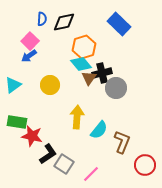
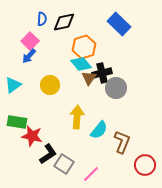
blue arrow: rotated 14 degrees counterclockwise
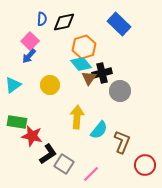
gray circle: moved 4 px right, 3 px down
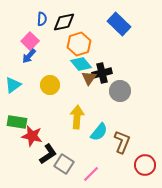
orange hexagon: moved 5 px left, 3 px up
cyan semicircle: moved 2 px down
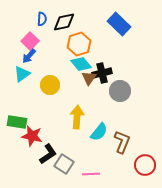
cyan triangle: moved 9 px right, 11 px up
pink line: rotated 42 degrees clockwise
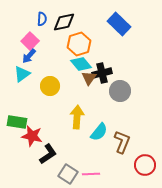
yellow circle: moved 1 px down
gray square: moved 4 px right, 10 px down
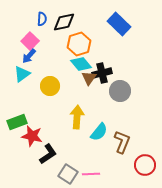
green rectangle: rotated 30 degrees counterclockwise
